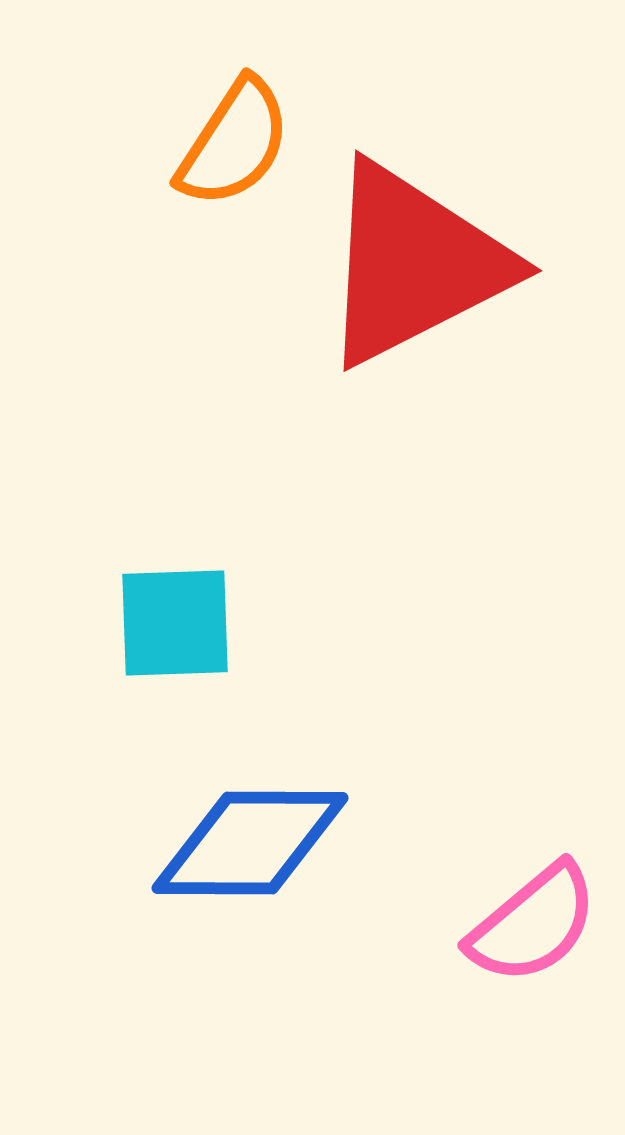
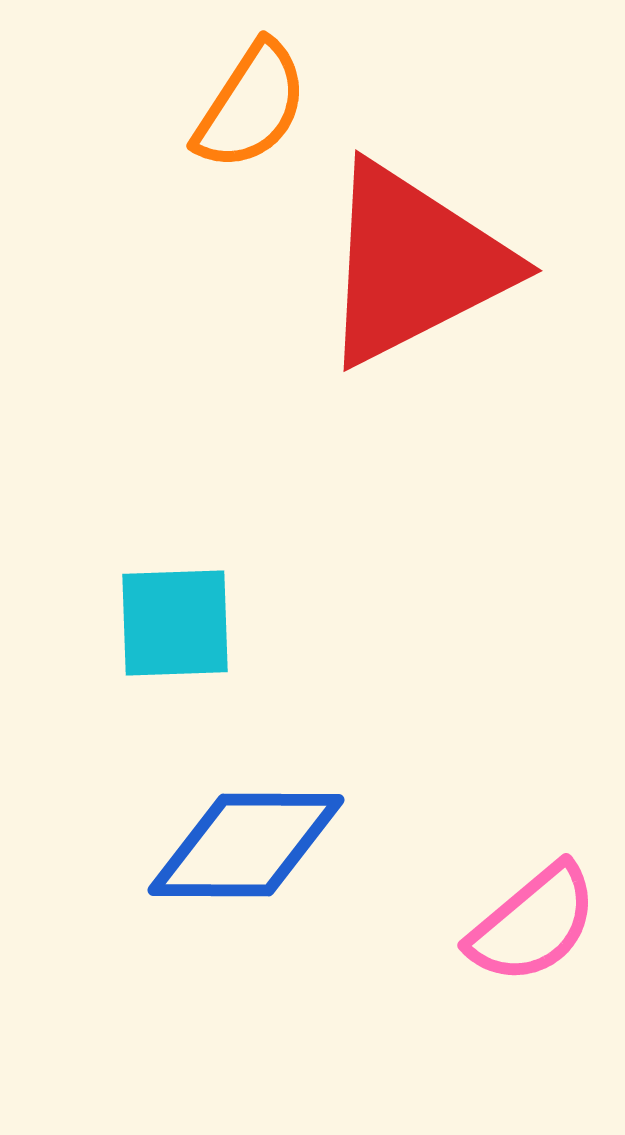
orange semicircle: moved 17 px right, 37 px up
blue diamond: moved 4 px left, 2 px down
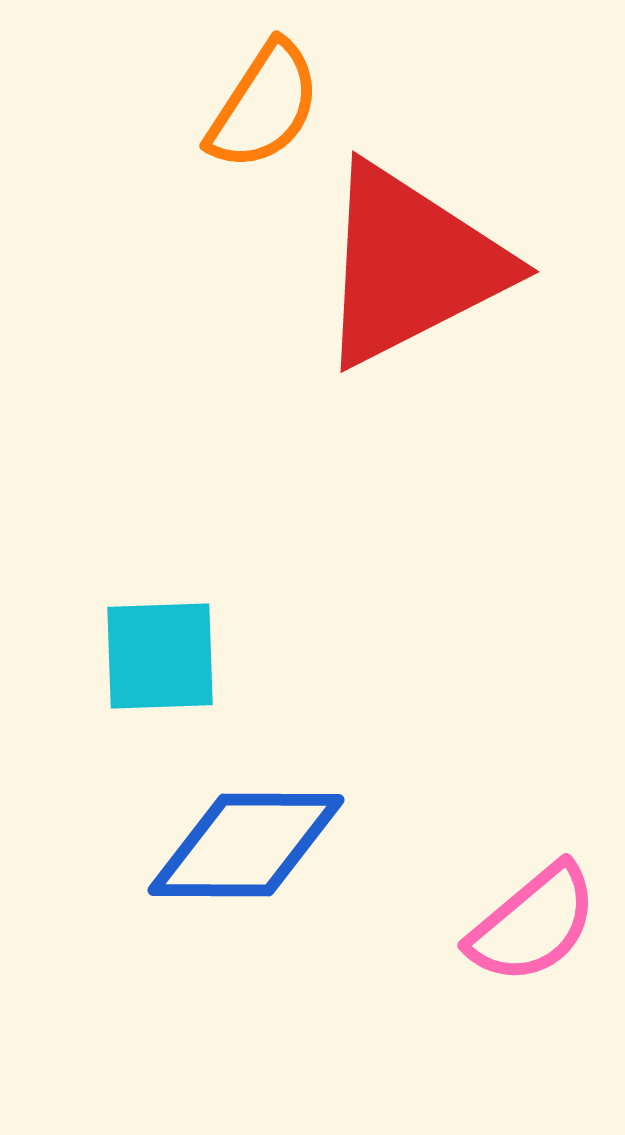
orange semicircle: moved 13 px right
red triangle: moved 3 px left, 1 px down
cyan square: moved 15 px left, 33 px down
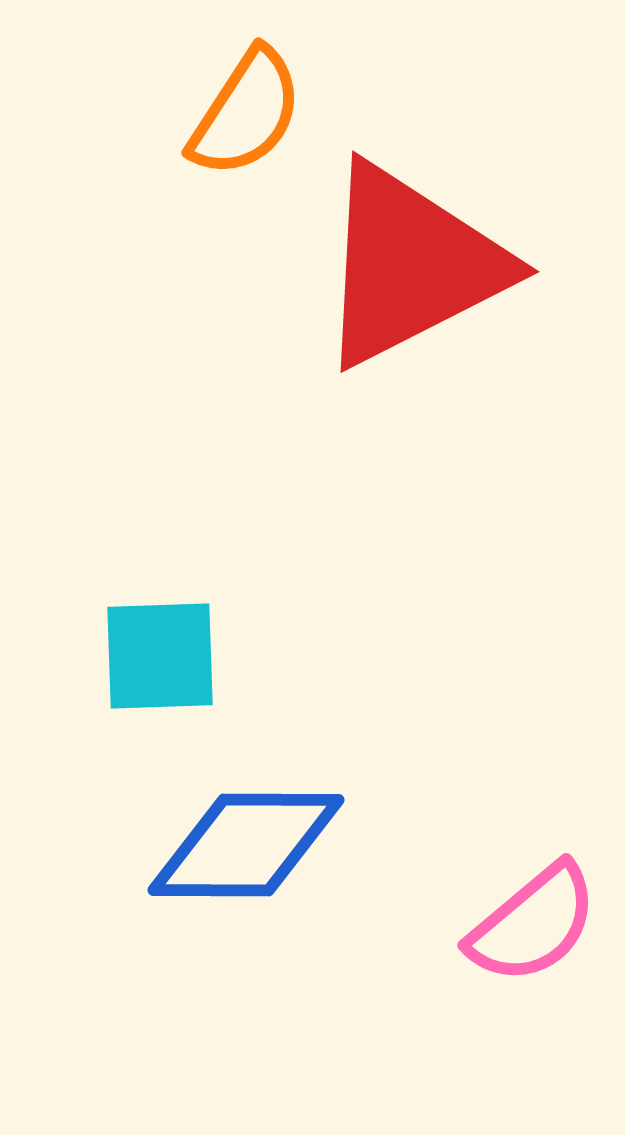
orange semicircle: moved 18 px left, 7 px down
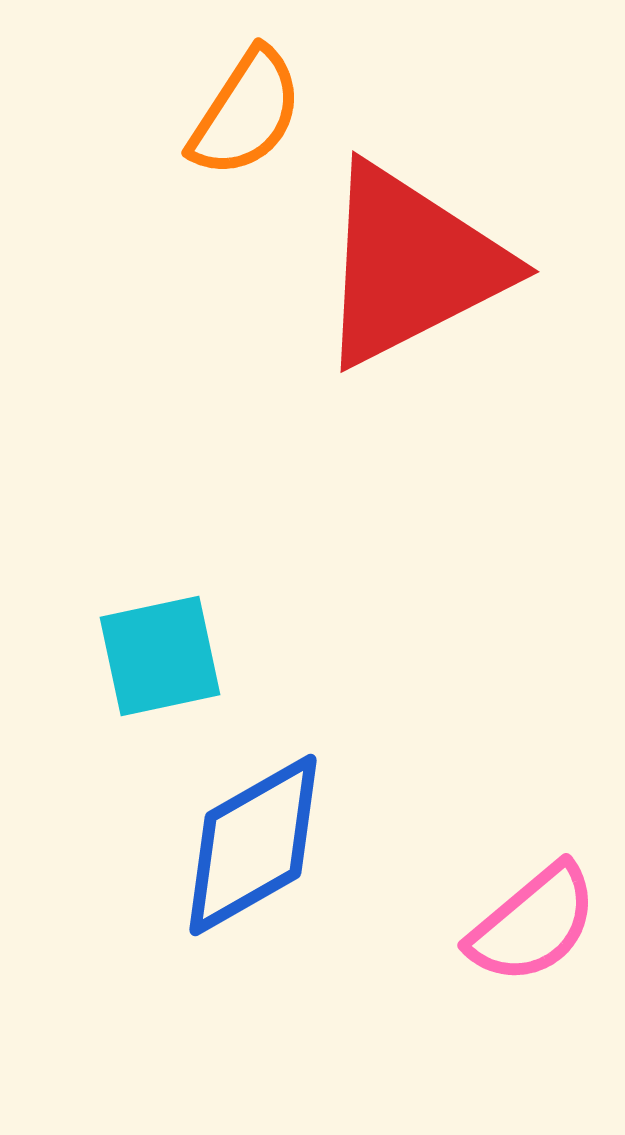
cyan square: rotated 10 degrees counterclockwise
blue diamond: moved 7 px right; rotated 30 degrees counterclockwise
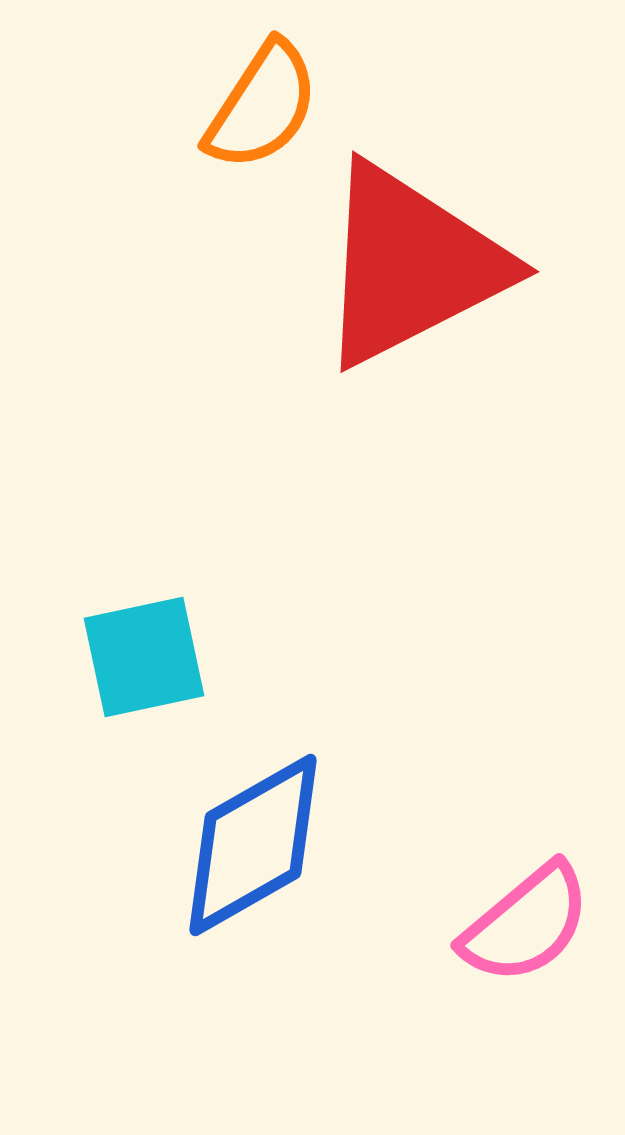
orange semicircle: moved 16 px right, 7 px up
cyan square: moved 16 px left, 1 px down
pink semicircle: moved 7 px left
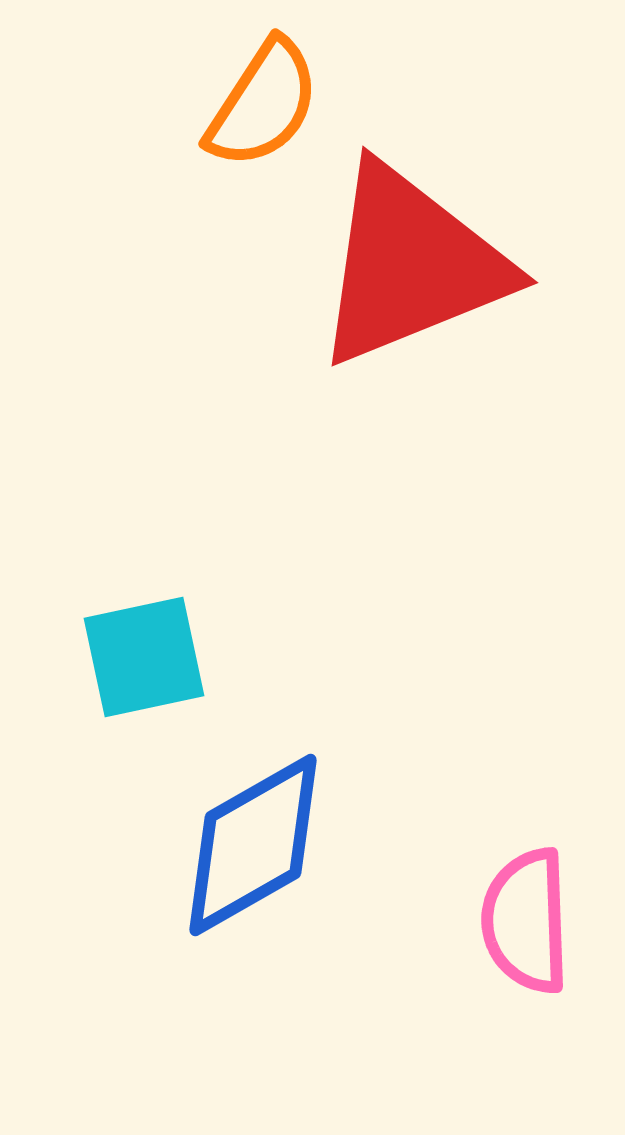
orange semicircle: moved 1 px right, 2 px up
red triangle: rotated 5 degrees clockwise
pink semicircle: moved 3 px up; rotated 128 degrees clockwise
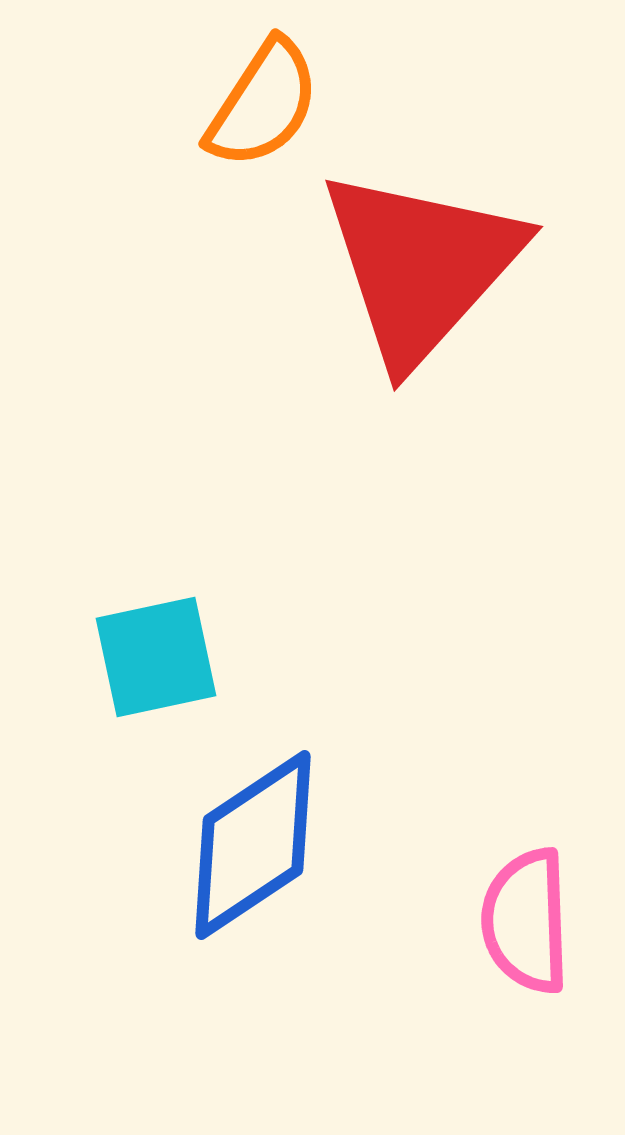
red triangle: moved 10 px right, 1 px down; rotated 26 degrees counterclockwise
cyan square: moved 12 px right
blue diamond: rotated 4 degrees counterclockwise
